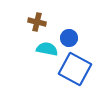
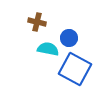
cyan semicircle: moved 1 px right
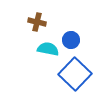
blue circle: moved 2 px right, 2 px down
blue square: moved 5 px down; rotated 16 degrees clockwise
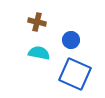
cyan semicircle: moved 9 px left, 4 px down
blue square: rotated 20 degrees counterclockwise
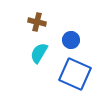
cyan semicircle: rotated 70 degrees counterclockwise
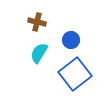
blue square: rotated 28 degrees clockwise
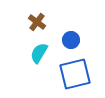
brown cross: rotated 24 degrees clockwise
blue square: rotated 24 degrees clockwise
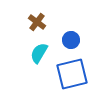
blue square: moved 3 px left
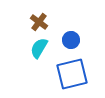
brown cross: moved 2 px right
cyan semicircle: moved 5 px up
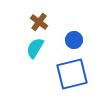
blue circle: moved 3 px right
cyan semicircle: moved 4 px left
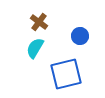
blue circle: moved 6 px right, 4 px up
blue square: moved 6 px left
